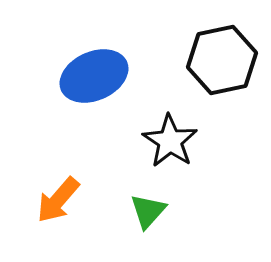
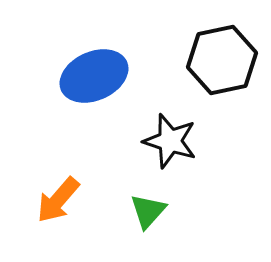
black star: rotated 16 degrees counterclockwise
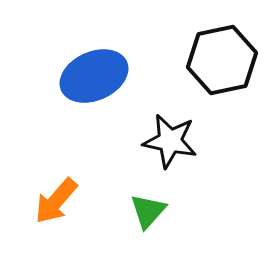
black star: rotated 6 degrees counterclockwise
orange arrow: moved 2 px left, 1 px down
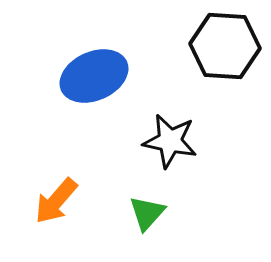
black hexagon: moved 3 px right, 14 px up; rotated 16 degrees clockwise
green triangle: moved 1 px left, 2 px down
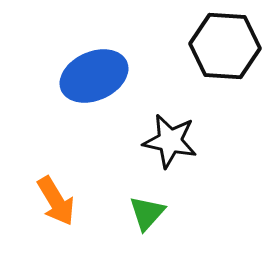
orange arrow: rotated 72 degrees counterclockwise
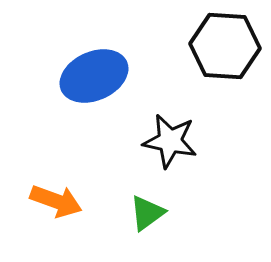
orange arrow: rotated 39 degrees counterclockwise
green triangle: rotated 12 degrees clockwise
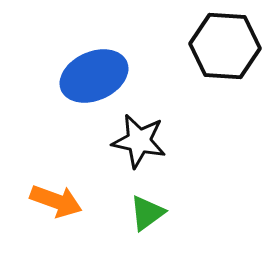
black star: moved 31 px left
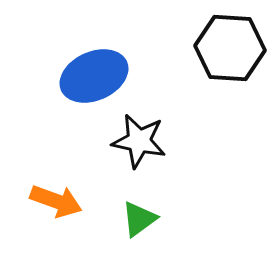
black hexagon: moved 5 px right, 2 px down
green triangle: moved 8 px left, 6 px down
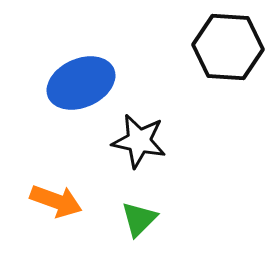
black hexagon: moved 2 px left, 1 px up
blue ellipse: moved 13 px left, 7 px down
green triangle: rotated 9 degrees counterclockwise
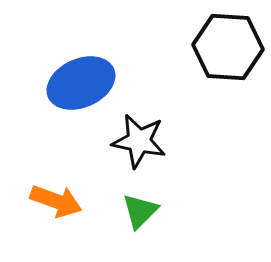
green triangle: moved 1 px right, 8 px up
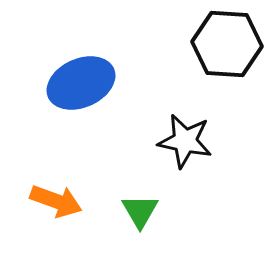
black hexagon: moved 1 px left, 3 px up
black star: moved 46 px right
green triangle: rotated 15 degrees counterclockwise
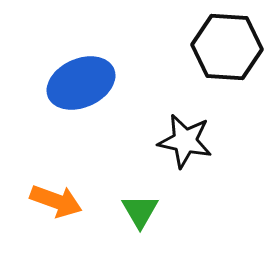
black hexagon: moved 3 px down
